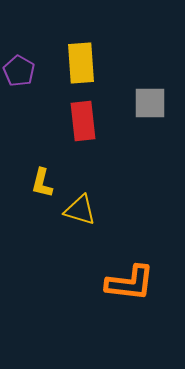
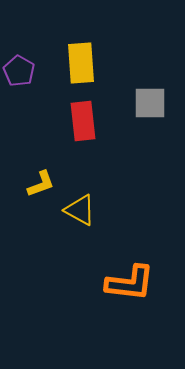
yellow L-shape: moved 1 px left, 1 px down; rotated 124 degrees counterclockwise
yellow triangle: rotated 12 degrees clockwise
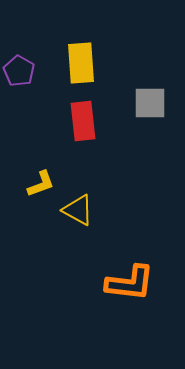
yellow triangle: moved 2 px left
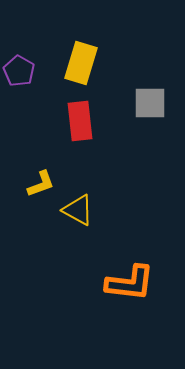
yellow rectangle: rotated 21 degrees clockwise
red rectangle: moved 3 px left
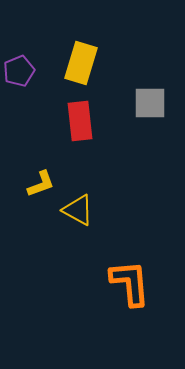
purple pentagon: rotated 20 degrees clockwise
orange L-shape: rotated 102 degrees counterclockwise
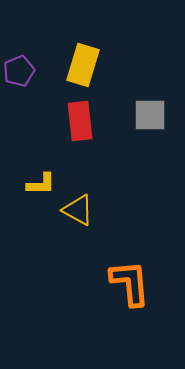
yellow rectangle: moved 2 px right, 2 px down
gray square: moved 12 px down
yellow L-shape: rotated 20 degrees clockwise
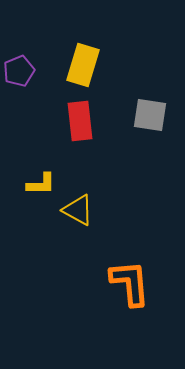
gray square: rotated 9 degrees clockwise
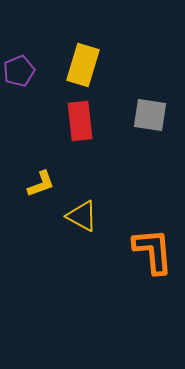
yellow L-shape: rotated 20 degrees counterclockwise
yellow triangle: moved 4 px right, 6 px down
orange L-shape: moved 23 px right, 32 px up
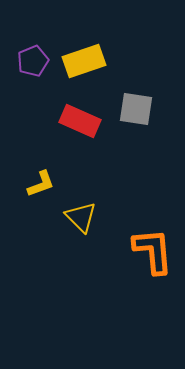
yellow rectangle: moved 1 px right, 4 px up; rotated 54 degrees clockwise
purple pentagon: moved 14 px right, 10 px up
gray square: moved 14 px left, 6 px up
red rectangle: rotated 60 degrees counterclockwise
yellow triangle: moved 1 px left, 1 px down; rotated 16 degrees clockwise
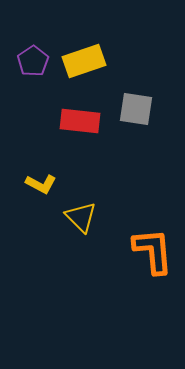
purple pentagon: rotated 12 degrees counterclockwise
red rectangle: rotated 18 degrees counterclockwise
yellow L-shape: rotated 48 degrees clockwise
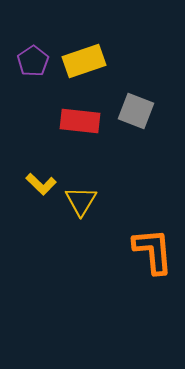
gray square: moved 2 px down; rotated 12 degrees clockwise
yellow L-shape: rotated 16 degrees clockwise
yellow triangle: moved 16 px up; rotated 16 degrees clockwise
